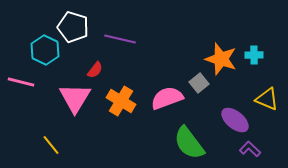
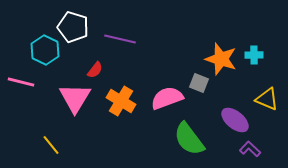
gray square: rotated 30 degrees counterclockwise
green semicircle: moved 4 px up
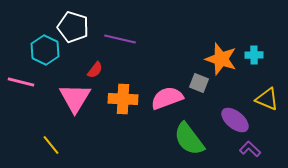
orange cross: moved 2 px right, 2 px up; rotated 28 degrees counterclockwise
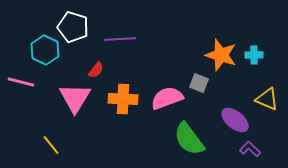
purple line: rotated 16 degrees counterclockwise
orange star: moved 4 px up
red semicircle: moved 1 px right
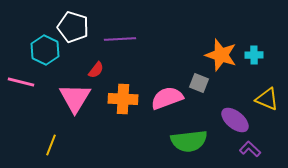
green semicircle: moved 2 px down; rotated 60 degrees counterclockwise
yellow line: rotated 60 degrees clockwise
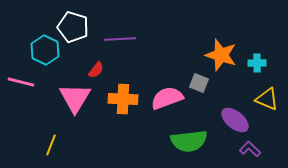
cyan cross: moved 3 px right, 8 px down
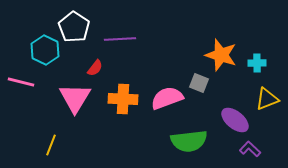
white pentagon: moved 1 px right; rotated 16 degrees clockwise
red semicircle: moved 1 px left, 2 px up
yellow triangle: rotated 45 degrees counterclockwise
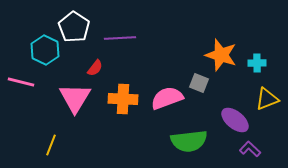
purple line: moved 1 px up
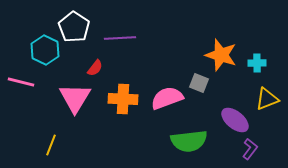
purple L-shape: rotated 85 degrees clockwise
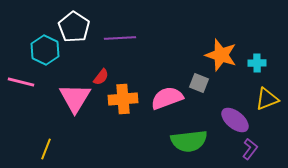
red semicircle: moved 6 px right, 9 px down
orange cross: rotated 8 degrees counterclockwise
yellow line: moved 5 px left, 4 px down
